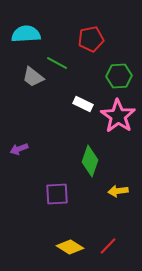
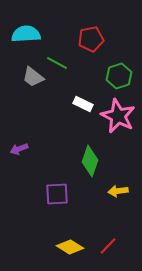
green hexagon: rotated 15 degrees counterclockwise
pink star: rotated 8 degrees counterclockwise
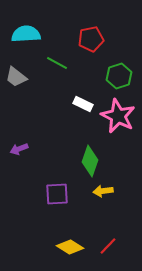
gray trapezoid: moved 17 px left
yellow arrow: moved 15 px left
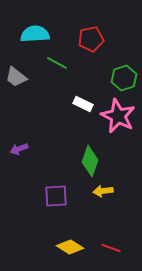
cyan semicircle: moved 9 px right
green hexagon: moved 5 px right, 2 px down
purple square: moved 1 px left, 2 px down
red line: moved 3 px right, 2 px down; rotated 66 degrees clockwise
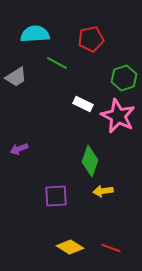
gray trapezoid: rotated 70 degrees counterclockwise
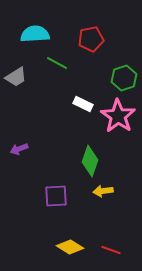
pink star: rotated 8 degrees clockwise
red line: moved 2 px down
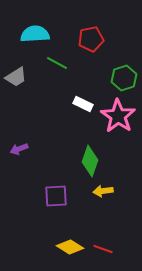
red line: moved 8 px left, 1 px up
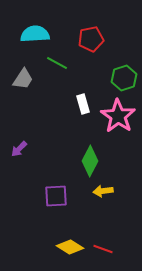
gray trapezoid: moved 7 px right, 2 px down; rotated 25 degrees counterclockwise
white rectangle: rotated 48 degrees clockwise
purple arrow: rotated 24 degrees counterclockwise
green diamond: rotated 8 degrees clockwise
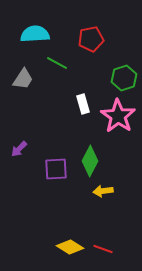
purple square: moved 27 px up
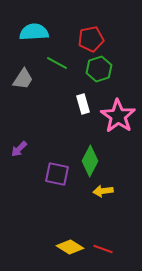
cyan semicircle: moved 1 px left, 2 px up
green hexagon: moved 25 px left, 9 px up
purple square: moved 1 px right, 5 px down; rotated 15 degrees clockwise
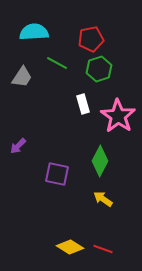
gray trapezoid: moved 1 px left, 2 px up
purple arrow: moved 1 px left, 3 px up
green diamond: moved 10 px right
yellow arrow: moved 8 px down; rotated 42 degrees clockwise
